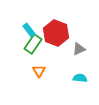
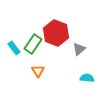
cyan rectangle: moved 15 px left, 18 px down
gray triangle: rotated 16 degrees counterclockwise
orange triangle: moved 1 px left
cyan semicircle: moved 7 px right
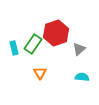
red hexagon: rotated 20 degrees clockwise
cyan rectangle: rotated 24 degrees clockwise
orange triangle: moved 2 px right, 2 px down
cyan semicircle: moved 5 px left, 1 px up
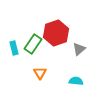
cyan semicircle: moved 6 px left, 4 px down
